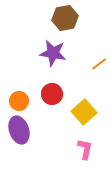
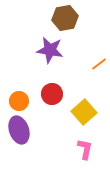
purple star: moved 3 px left, 3 px up
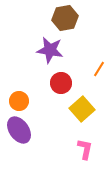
orange line: moved 5 px down; rotated 21 degrees counterclockwise
red circle: moved 9 px right, 11 px up
yellow square: moved 2 px left, 3 px up
purple ellipse: rotated 16 degrees counterclockwise
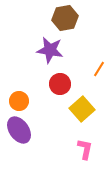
red circle: moved 1 px left, 1 px down
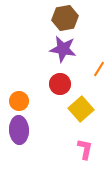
purple star: moved 13 px right, 1 px up
yellow square: moved 1 px left
purple ellipse: rotated 32 degrees clockwise
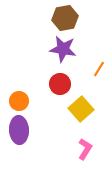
pink L-shape: rotated 20 degrees clockwise
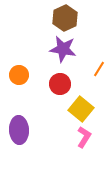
brown hexagon: rotated 15 degrees counterclockwise
orange circle: moved 26 px up
yellow square: rotated 10 degrees counterclockwise
pink L-shape: moved 1 px left, 12 px up
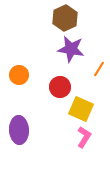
purple star: moved 8 px right
red circle: moved 3 px down
yellow square: rotated 15 degrees counterclockwise
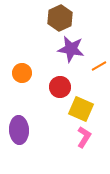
brown hexagon: moved 5 px left
orange line: moved 3 px up; rotated 28 degrees clockwise
orange circle: moved 3 px right, 2 px up
